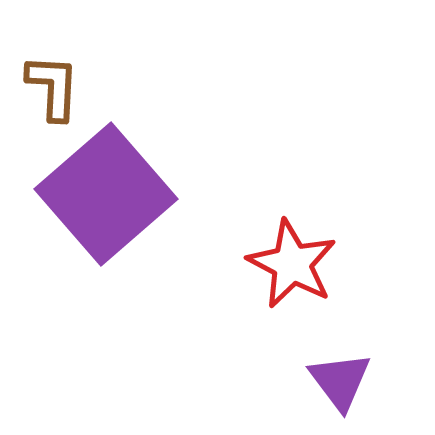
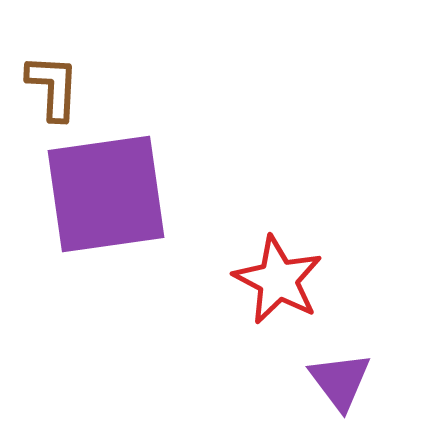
purple square: rotated 33 degrees clockwise
red star: moved 14 px left, 16 px down
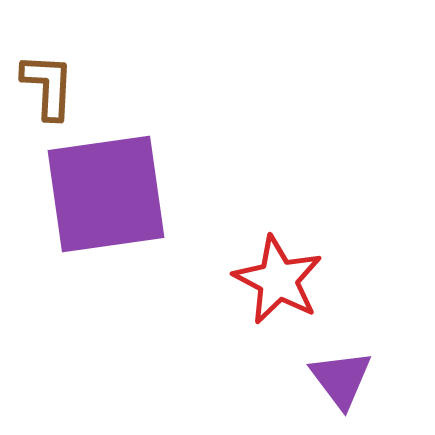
brown L-shape: moved 5 px left, 1 px up
purple triangle: moved 1 px right, 2 px up
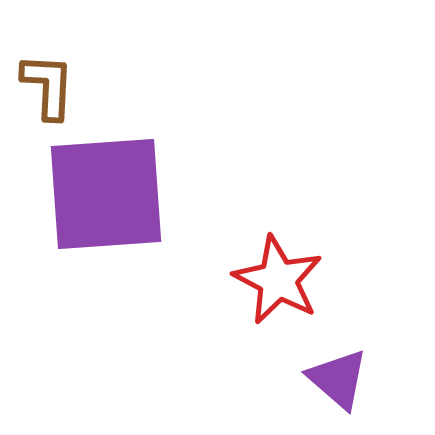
purple square: rotated 4 degrees clockwise
purple triangle: moved 3 px left; rotated 12 degrees counterclockwise
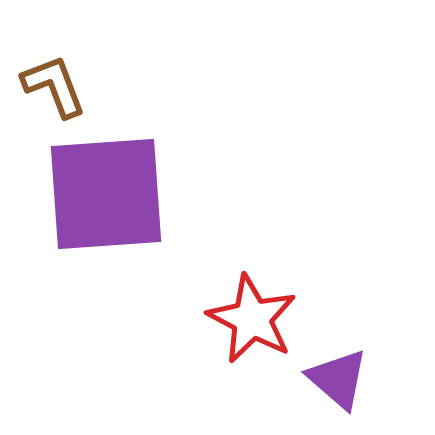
brown L-shape: moved 6 px right; rotated 24 degrees counterclockwise
red star: moved 26 px left, 39 px down
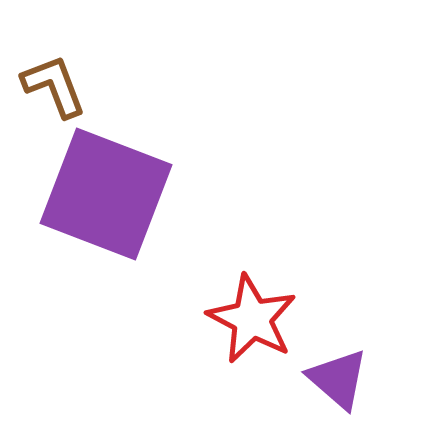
purple square: rotated 25 degrees clockwise
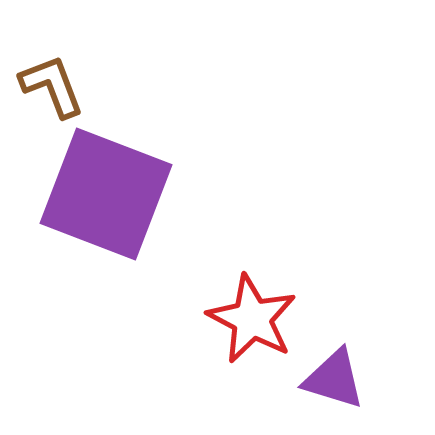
brown L-shape: moved 2 px left
purple triangle: moved 4 px left; rotated 24 degrees counterclockwise
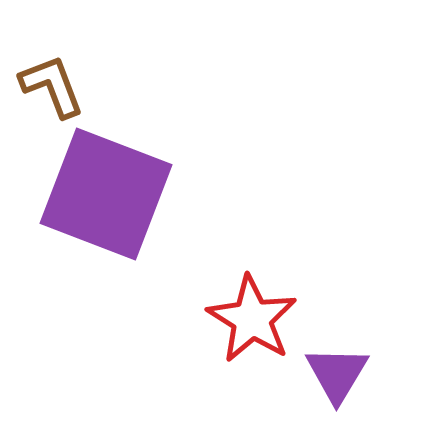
red star: rotated 4 degrees clockwise
purple triangle: moved 3 px right, 5 px up; rotated 44 degrees clockwise
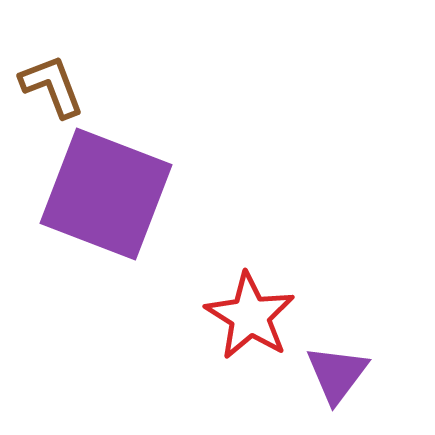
red star: moved 2 px left, 3 px up
purple triangle: rotated 6 degrees clockwise
